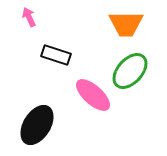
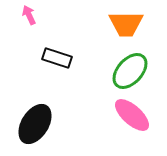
pink arrow: moved 2 px up
black rectangle: moved 1 px right, 3 px down
pink ellipse: moved 39 px right, 20 px down
black ellipse: moved 2 px left, 1 px up
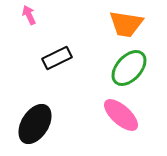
orange trapezoid: rotated 9 degrees clockwise
black rectangle: rotated 44 degrees counterclockwise
green ellipse: moved 1 px left, 3 px up
pink ellipse: moved 11 px left
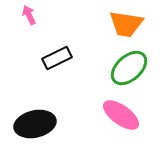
green ellipse: rotated 6 degrees clockwise
pink ellipse: rotated 6 degrees counterclockwise
black ellipse: rotated 45 degrees clockwise
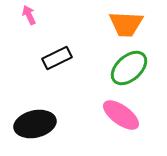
orange trapezoid: rotated 6 degrees counterclockwise
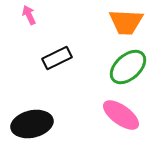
orange trapezoid: moved 2 px up
green ellipse: moved 1 px left, 1 px up
black ellipse: moved 3 px left
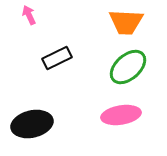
pink ellipse: rotated 45 degrees counterclockwise
